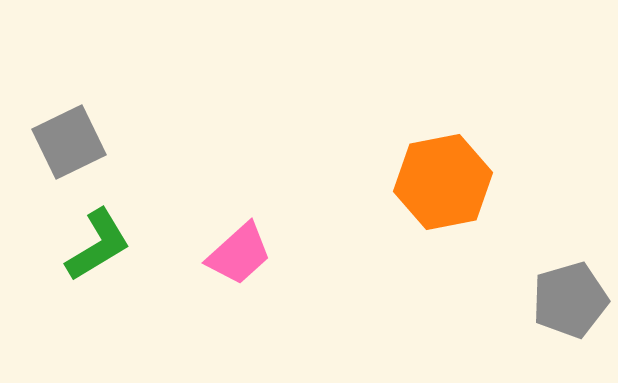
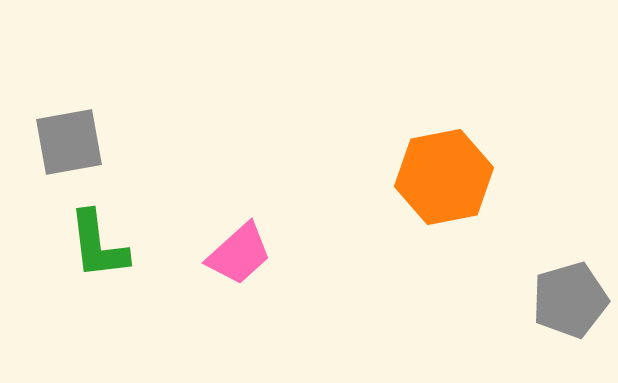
gray square: rotated 16 degrees clockwise
orange hexagon: moved 1 px right, 5 px up
green L-shape: rotated 114 degrees clockwise
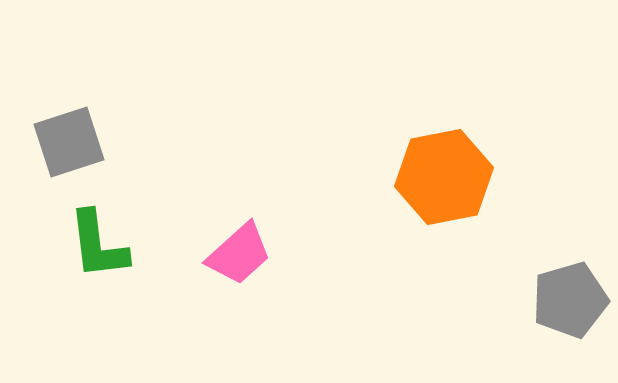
gray square: rotated 8 degrees counterclockwise
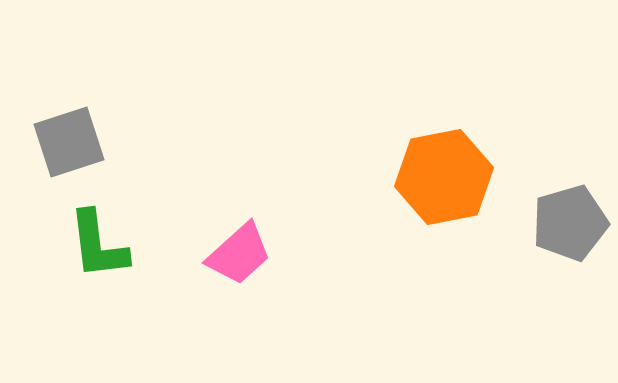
gray pentagon: moved 77 px up
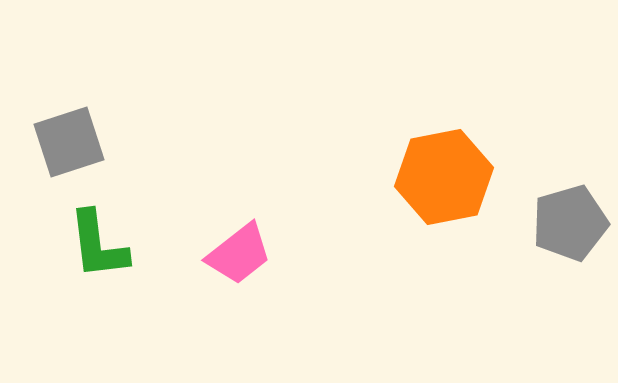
pink trapezoid: rotated 4 degrees clockwise
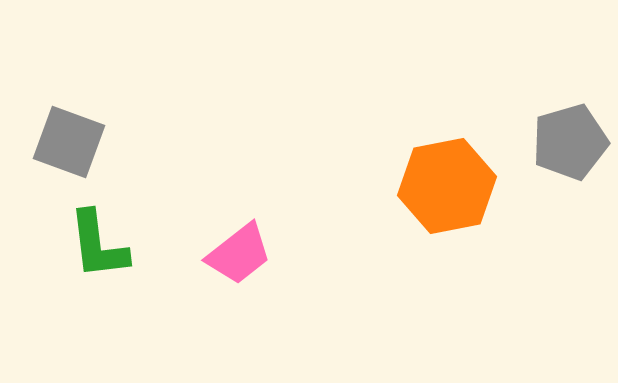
gray square: rotated 38 degrees clockwise
orange hexagon: moved 3 px right, 9 px down
gray pentagon: moved 81 px up
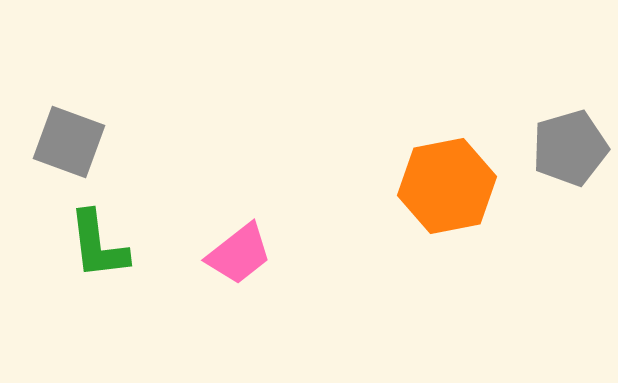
gray pentagon: moved 6 px down
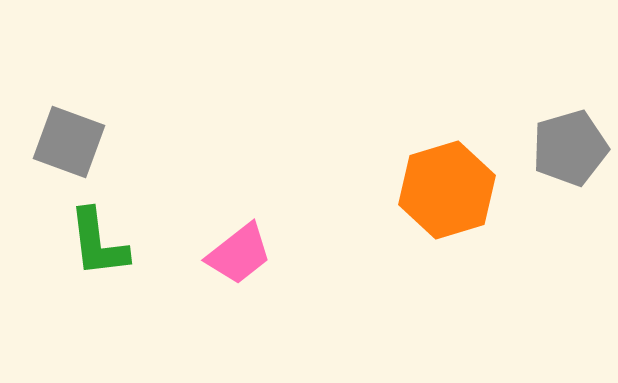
orange hexagon: moved 4 px down; rotated 6 degrees counterclockwise
green L-shape: moved 2 px up
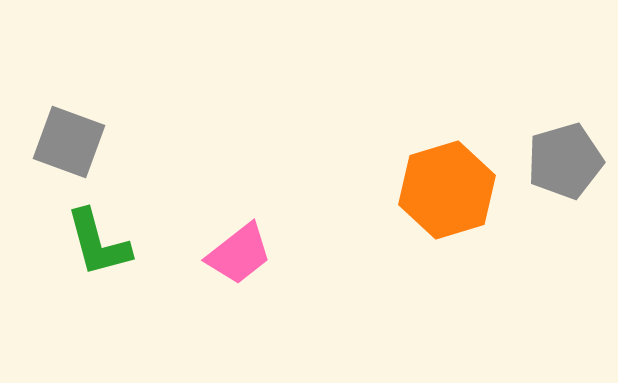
gray pentagon: moved 5 px left, 13 px down
green L-shape: rotated 8 degrees counterclockwise
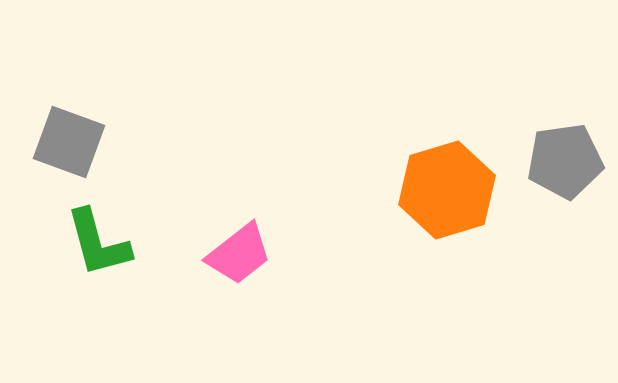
gray pentagon: rotated 8 degrees clockwise
